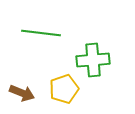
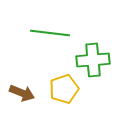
green line: moved 9 px right
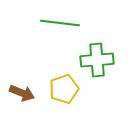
green line: moved 10 px right, 10 px up
green cross: moved 4 px right
